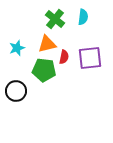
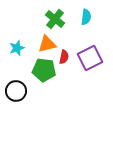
cyan semicircle: moved 3 px right
purple square: rotated 20 degrees counterclockwise
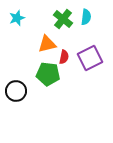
green cross: moved 8 px right
cyan star: moved 30 px up
green pentagon: moved 4 px right, 4 px down
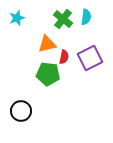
black circle: moved 5 px right, 20 px down
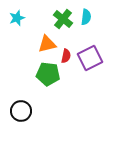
red semicircle: moved 2 px right, 1 px up
